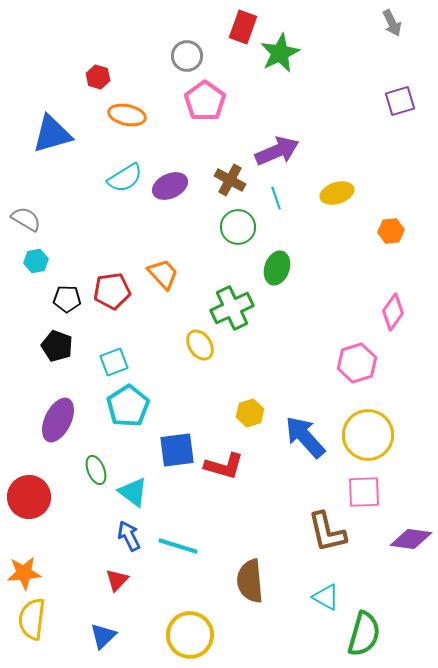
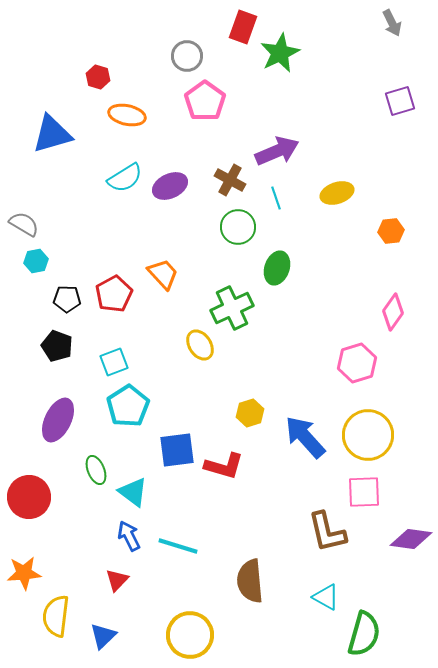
gray semicircle at (26, 219): moved 2 px left, 5 px down
red pentagon at (112, 291): moved 2 px right, 3 px down; rotated 21 degrees counterclockwise
yellow semicircle at (32, 619): moved 24 px right, 3 px up
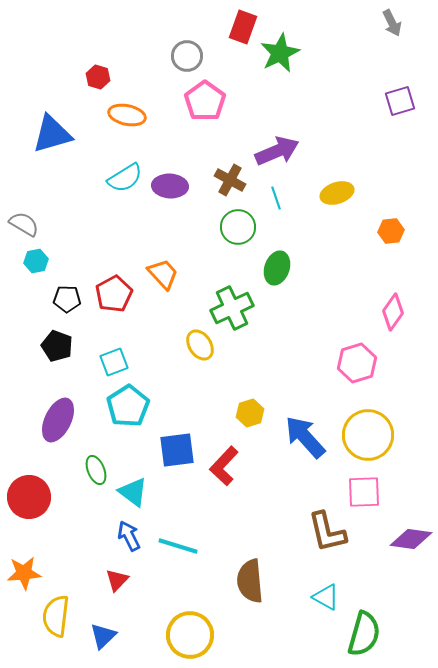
purple ellipse at (170, 186): rotated 28 degrees clockwise
red L-shape at (224, 466): rotated 117 degrees clockwise
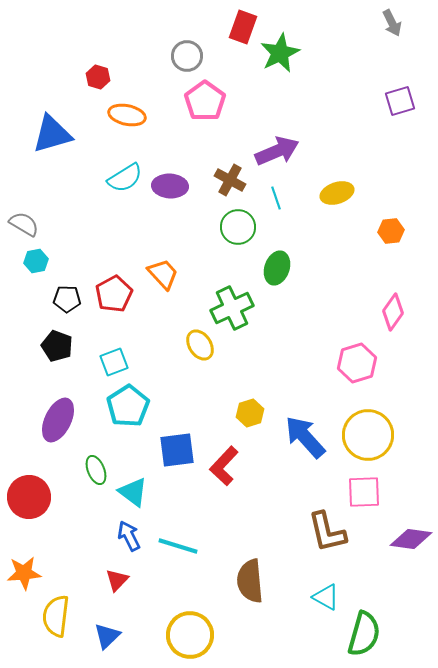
blue triangle at (103, 636): moved 4 px right
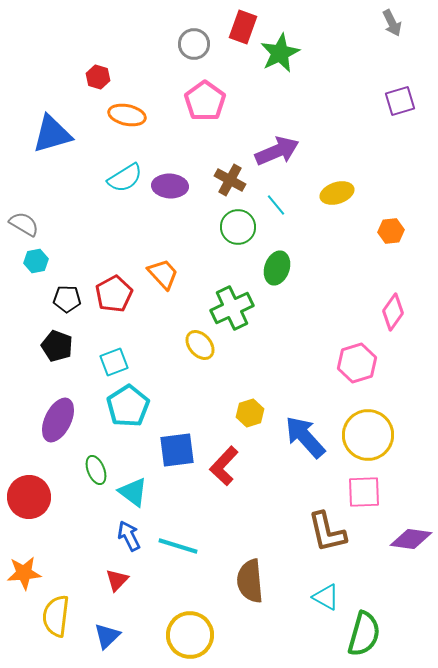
gray circle at (187, 56): moved 7 px right, 12 px up
cyan line at (276, 198): moved 7 px down; rotated 20 degrees counterclockwise
yellow ellipse at (200, 345): rotated 8 degrees counterclockwise
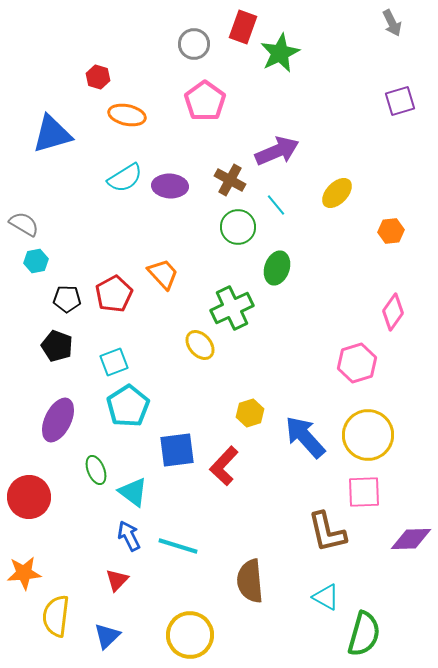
yellow ellipse at (337, 193): rotated 28 degrees counterclockwise
purple diamond at (411, 539): rotated 9 degrees counterclockwise
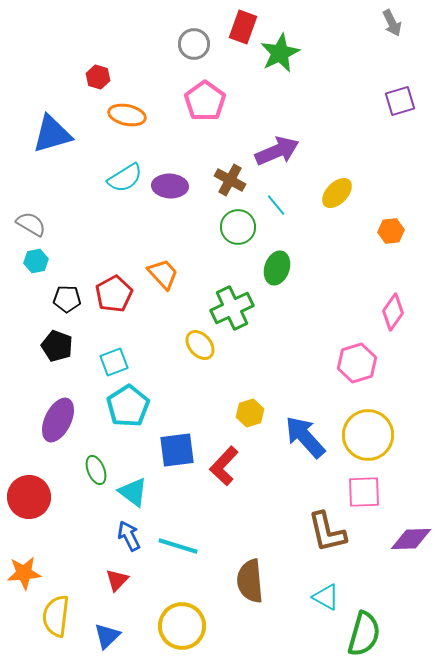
gray semicircle at (24, 224): moved 7 px right
yellow circle at (190, 635): moved 8 px left, 9 px up
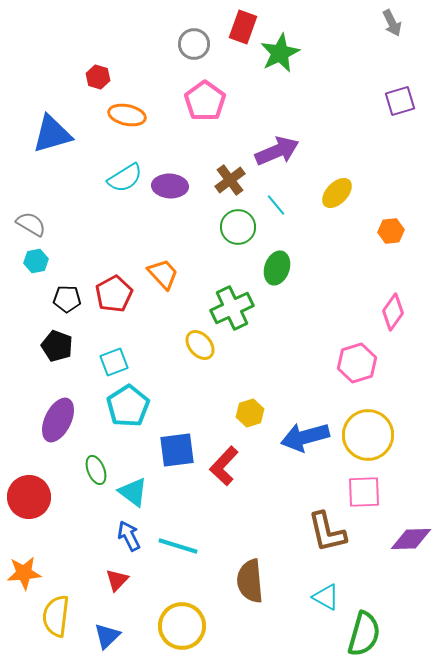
brown cross at (230, 180): rotated 24 degrees clockwise
blue arrow at (305, 437): rotated 63 degrees counterclockwise
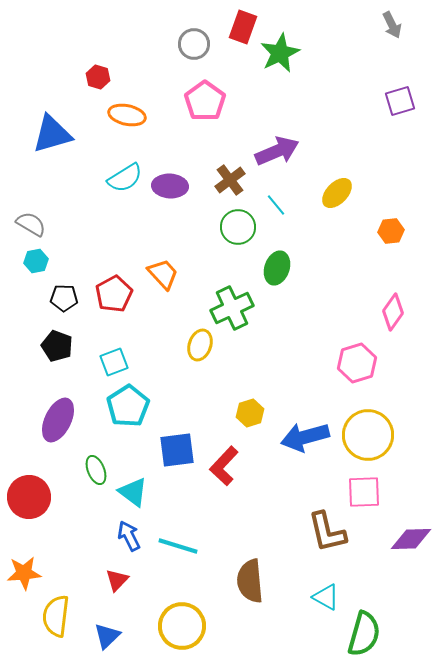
gray arrow at (392, 23): moved 2 px down
black pentagon at (67, 299): moved 3 px left, 1 px up
yellow ellipse at (200, 345): rotated 60 degrees clockwise
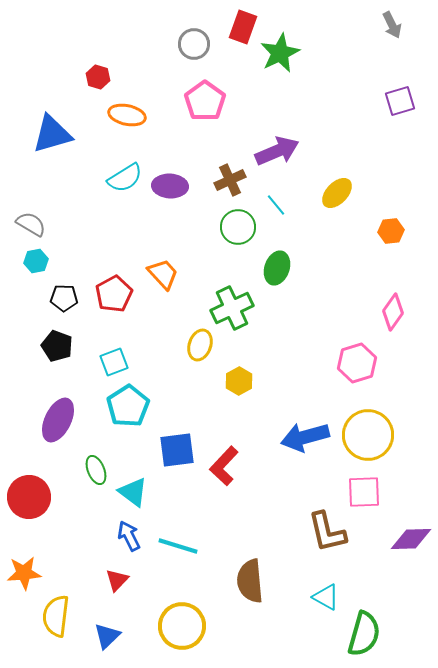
brown cross at (230, 180): rotated 12 degrees clockwise
yellow hexagon at (250, 413): moved 11 px left, 32 px up; rotated 12 degrees counterclockwise
